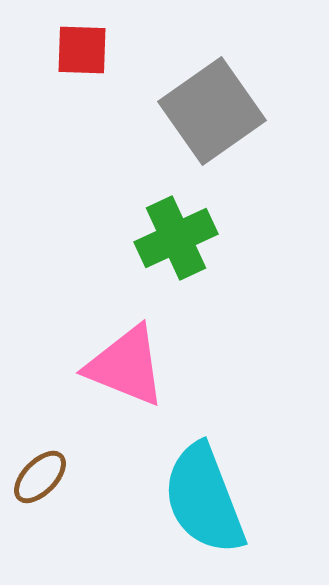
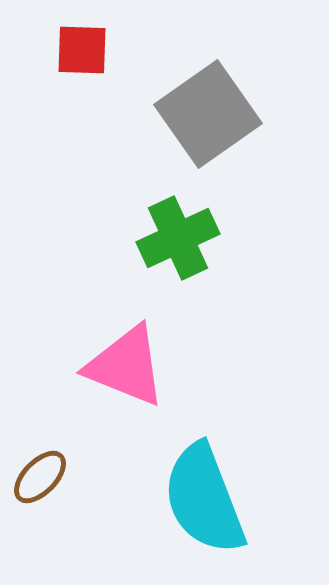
gray square: moved 4 px left, 3 px down
green cross: moved 2 px right
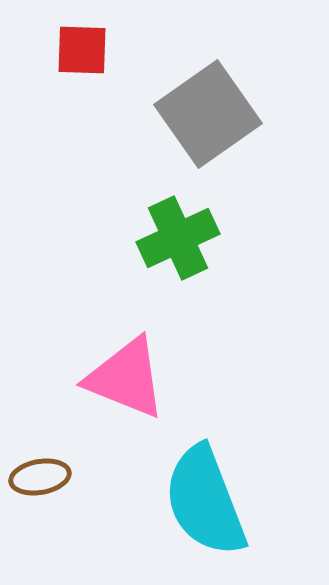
pink triangle: moved 12 px down
brown ellipse: rotated 36 degrees clockwise
cyan semicircle: moved 1 px right, 2 px down
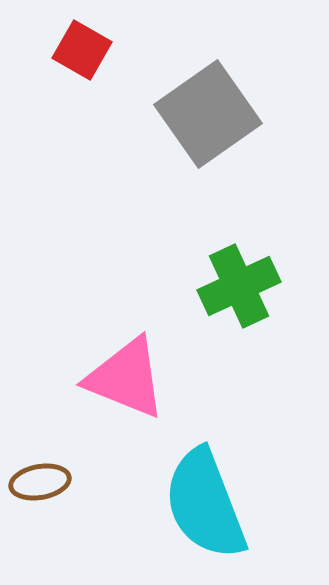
red square: rotated 28 degrees clockwise
green cross: moved 61 px right, 48 px down
brown ellipse: moved 5 px down
cyan semicircle: moved 3 px down
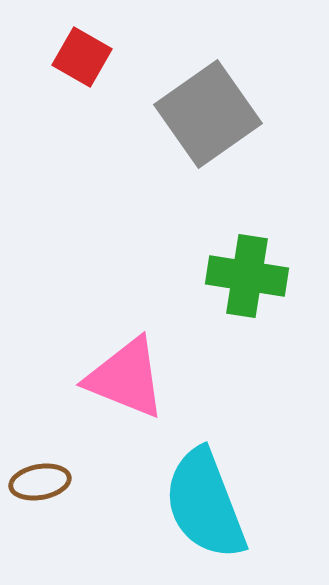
red square: moved 7 px down
green cross: moved 8 px right, 10 px up; rotated 34 degrees clockwise
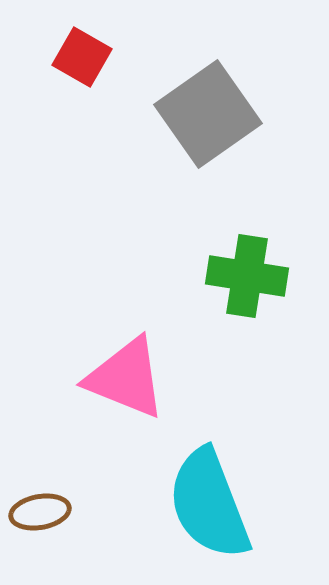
brown ellipse: moved 30 px down
cyan semicircle: moved 4 px right
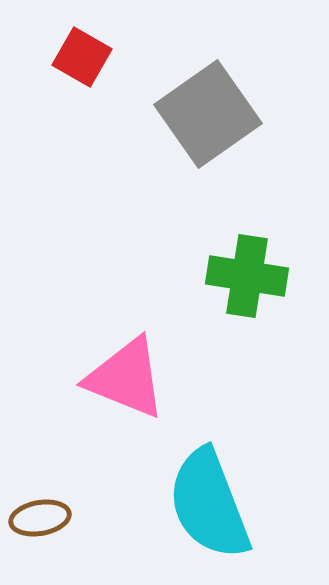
brown ellipse: moved 6 px down
